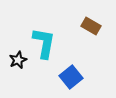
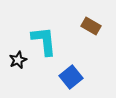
cyan L-shape: moved 2 px up; rotated 16 degrees counterclockwise
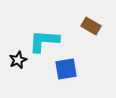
cyan L-shape: rotated 80 degrees counterclockwise
blue square: moved 5 px left, 8 px up; rotated 30 degrees clockwise
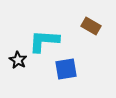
black star: rotated 18 degrees counterclockwise
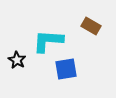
cyan L-shape: moved 4 px right
black star: moved 1 px left
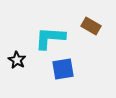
cyan L-shape: moved 2 px right, 3 px up
blue square: moved 3 px left
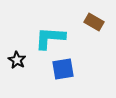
brown rectangle: moved 3 px right, 4 px up
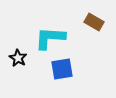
black star: moved 1 px right, 2 px up
blue square: moved 1 px left
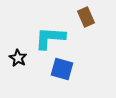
brown rectangle: moved 8 px left, 5 px up; rotated 36 degrees clockwise
blue square: rotated 25 degrees clockwise
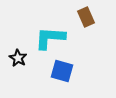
blue square: moved 2 px down
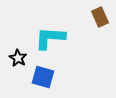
brown rectangle: moved 14 px right
blue square: moved 19 px left, 6 px down
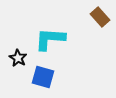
brown rectangle: rotated 18 degrees counterclockwise
cyan L-shape: moved 1 px down
